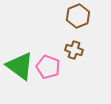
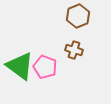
pink pentagon: moved 3 px left
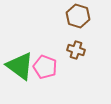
brown hexagon: rotated 20 degrees counterclockwise
brown cross: moved 2 px right
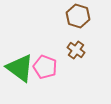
brown cross: rotated 18 degrees clockwise
green triangle: moved 2 px down
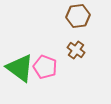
brown hexagon: rotated 25 degrees counterclockwise
